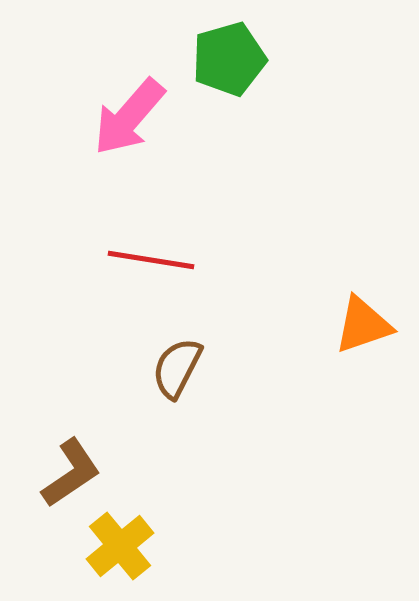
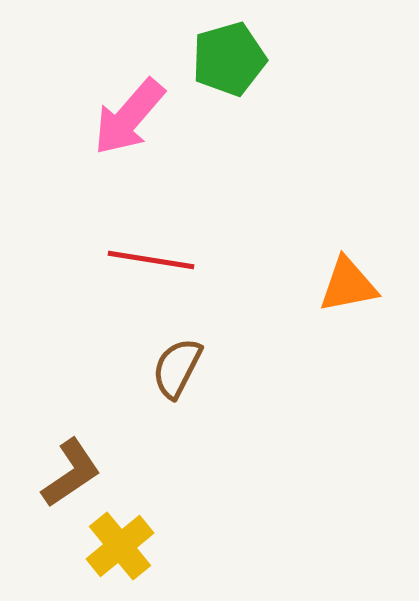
orange triangle: moved 15 px left, 40 px up; rotated 8 degrees clockwise
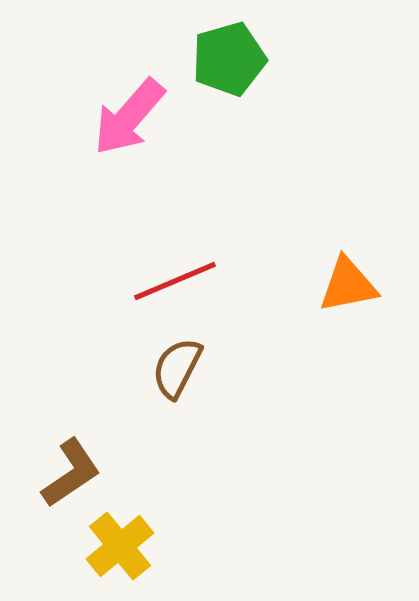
red line: moved 24 px right, 21 px down; rotated 32 degrees counterclockwise
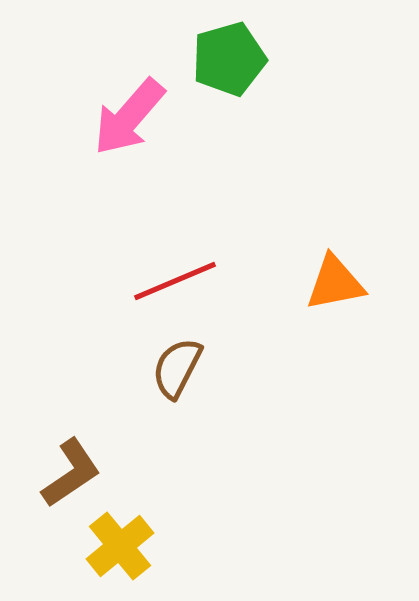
orange triangle: moved 13 px left, 2 px up
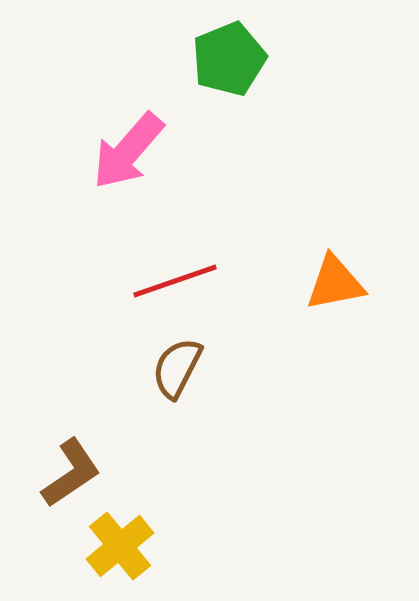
green pentagon: rotated 6 degrees counterclockwise
pink arrow: moved 1 px left, 34 px down
red line: rotated 4 degrees clockwise
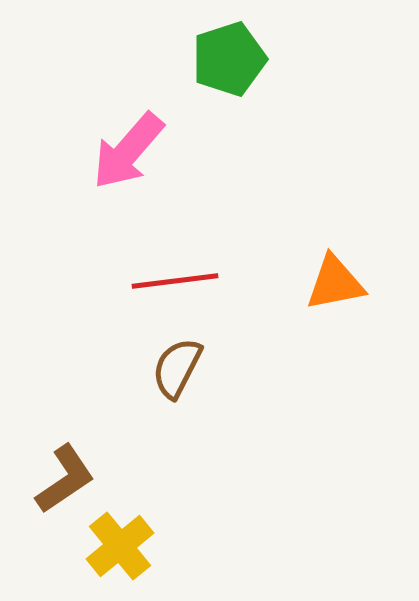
green pentagon: rotated 4 degrees clockwise
red line: rotated 12 degrees clockwise
brown L-shape: moved 6 px left, 6 px down
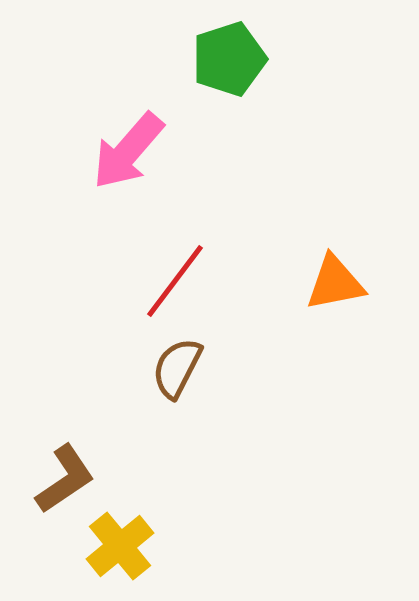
red line: rotated 46 degrees counterclockwise
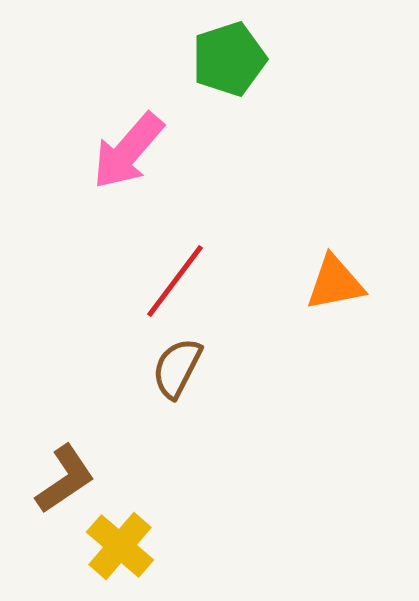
yellow cross: rotated 10 degrees counterclockwise
